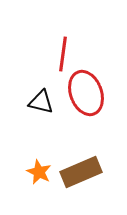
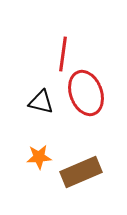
orange star: moved 15 px up; rotated 30 degrees counterclockwise
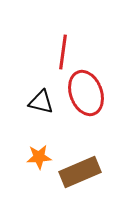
red line: moved 2 px up
brown rectangle: moved 1 px left
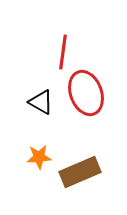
black triangle: rotated 16 degrees clockwise
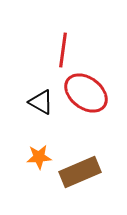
red line: moved 2 px up
red ellipse: rotated 33 degrees counterclockwise
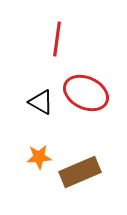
red line: moved 6 px left, 11 px up
red ellipse: rotated 12 degrees counterclockwise
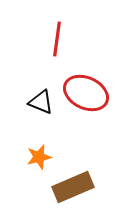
black triangle: rotated 8 degrees counterclockwise
orange star: rotated 10 degrees counterclockwise
brown rectangle: moved 7 px left, 15 px down
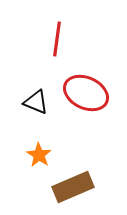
black triangle: moved 5 px left
orange star: moved 2 px up; rotated 25 degrees counterclockwise
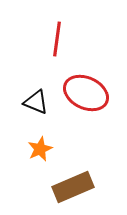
orange star: moved 1 px right, 6 px up; rotated 15 degrees clockwise
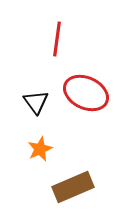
black triangle: rotated 32 degrees clockwise
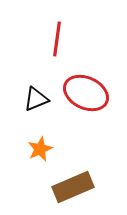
black triangle: moved 3 px up; rotated 44 degrees clockwise
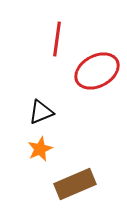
red ellipse: moved 11 px right, 22 px up; rotated 54 degrees counterclockwise
black triangle: moved 5 px right, 13 px down
brown rectangle: moved 2 px right, 3 px up
